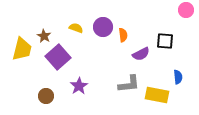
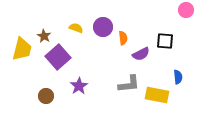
orange semicircle: moved 3 px down
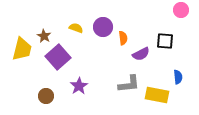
pink circle: moved 5 px left
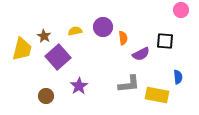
yellow semicircle: moved 1 px left, 3 px down; rotated 32 degrees counterclockwise
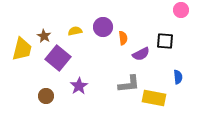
purple square: moved 1 px down; rotated 10 degrees counterclockwise
yellow rectangle: moved 3 px left, 3 px down
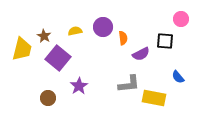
pink circle: moved 9 px down
blue semicircle: rotated 144 degrees clockwise
brown circle: moved 2 px right, 2 px down
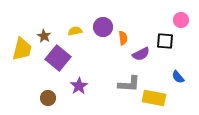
pink circle: moved 1 px down
gray L-shape: rotated 10 degrees clockwise
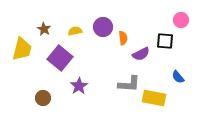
brown star: moved 7 px up
purple square: moved 2 px right
brown circle: moved 5 px left
